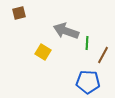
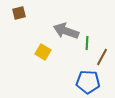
brown line: moved 1 px left, 2 px down
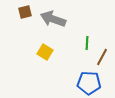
brown square: moved 6 px right, 1 px up
gray arrow: moved 13 px left, 12 px up
yellow square: moved 2 px right
blue pentagon: moved 1 px right, 1 px down
